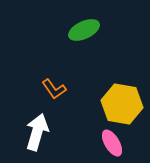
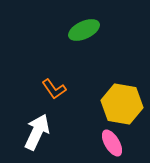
white arrow: rotated 9 degrees clockwise
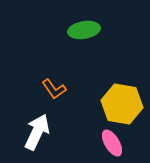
green ellipse: rotated 16 degrees clockwise
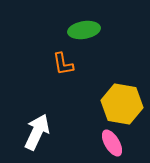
orange L-shape: moved 9 px right, 25 px up; rotated 25 degrees clockwise
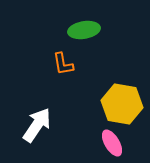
white arrow: moved 7 px up; rotated 9 degrees clockwise
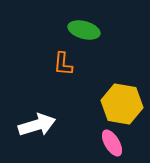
green ellipse: rotated 24 degrees clockwise
orange L-shape: rotated 15 degrees clockwise
white arrow: rotated 39 degrees clockwise
